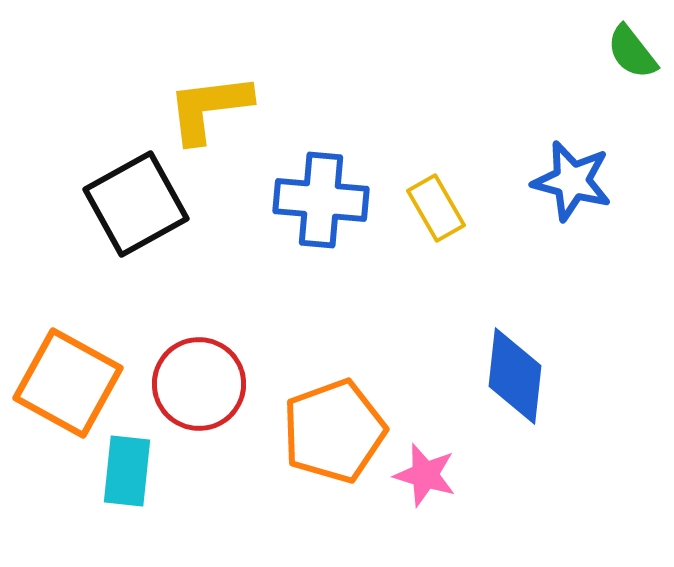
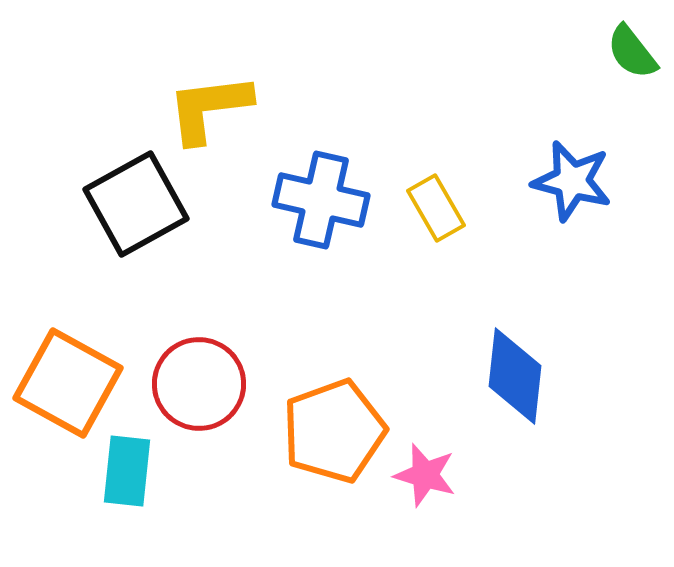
blue cross: rotated 8 degrees clockwise
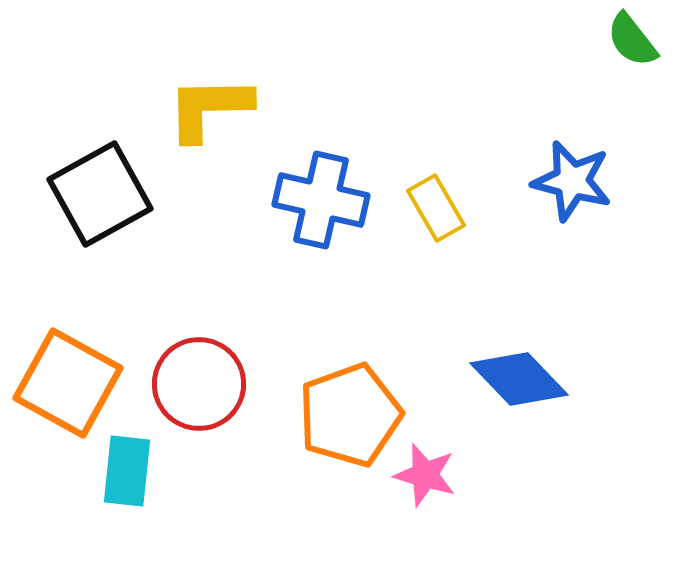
green semicircle: moved 12 px up
yellow L-shape: rotated 6 degrees clockwise
black square: moved 36 px left, 10 px up
blue diamond: moved 4 px right, 3 px down; rotated 50 degrees counterclockwise
orange pentagon: moved 16 px right, 16 px up
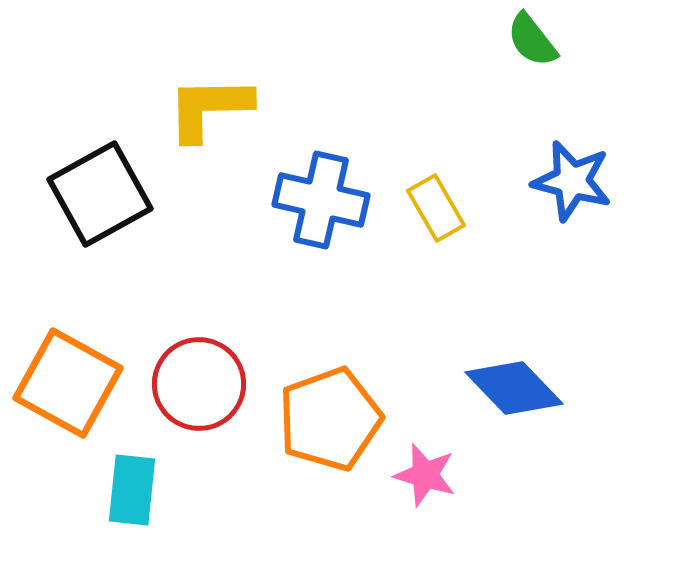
green semicircle: moved 100 px left
blue diamond: moved 5 px left, 9 px down
orange pentagon: moved 20 px left, 4 px down
cyan rectangle: moved 5 px right, 19 px down
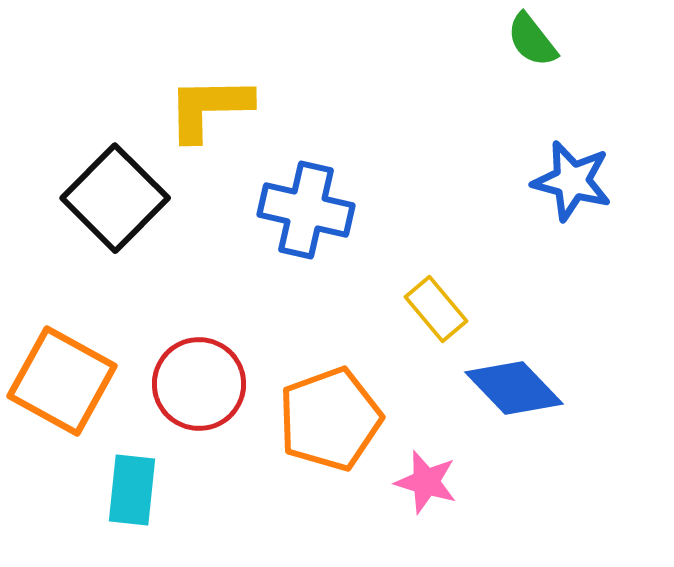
black square: moved 15 px right, 4 px down; rotated 16 degrees counterclockwise
blue cross: moved 15 px left, 10 px down
yellow rectangle: moved 101 px down; rotated 10 degrees counterclockwise
orange square: moved 6 px left, 2 px up
pink star: moved 1 px right, 7 px down
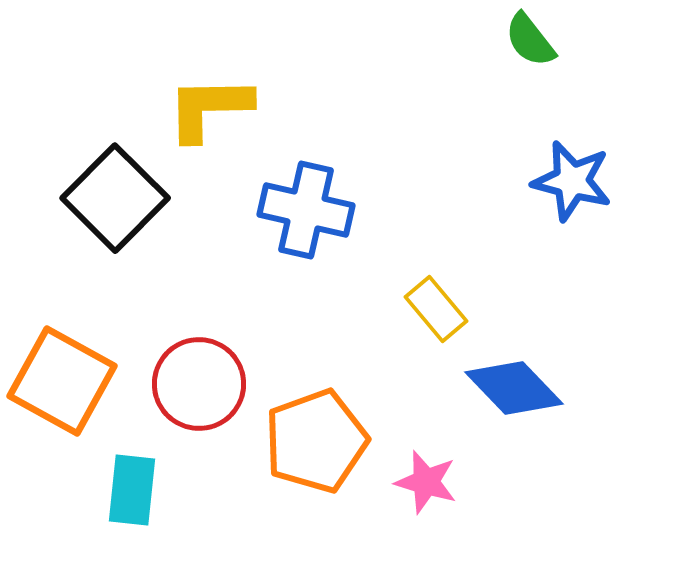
green semicircle: moved 2 px left
orange pentagon: moved 14 px left, 22 px down
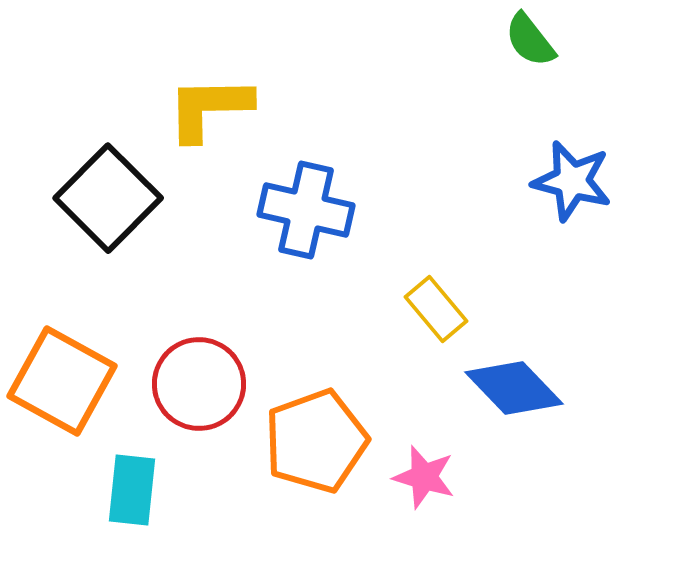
black square: moved 7 px left
pink star: moved 2 px left, 5 px up
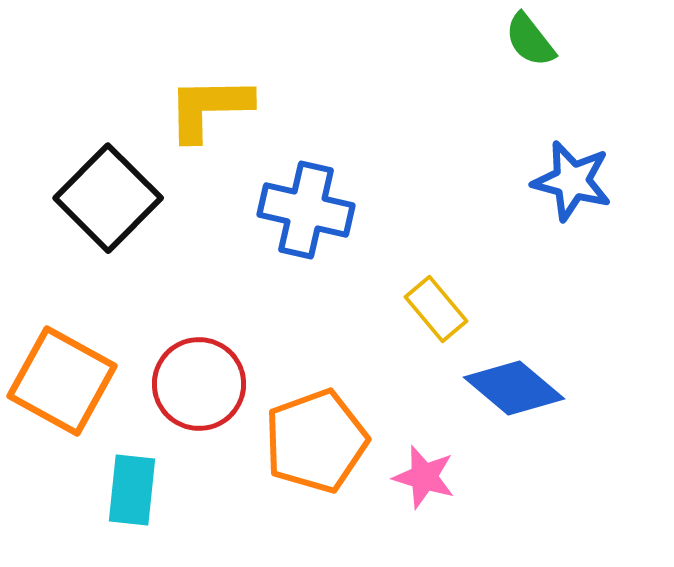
blue diamond: rotated 6 degrees counterclockwise
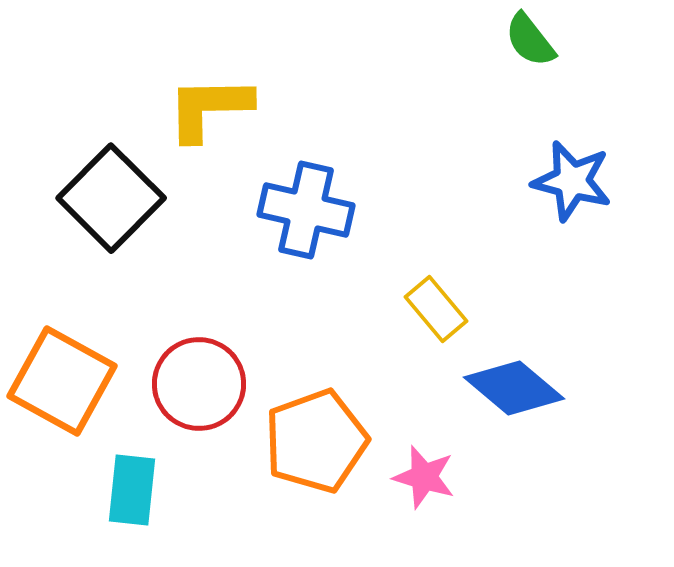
black square: moved 3 px right
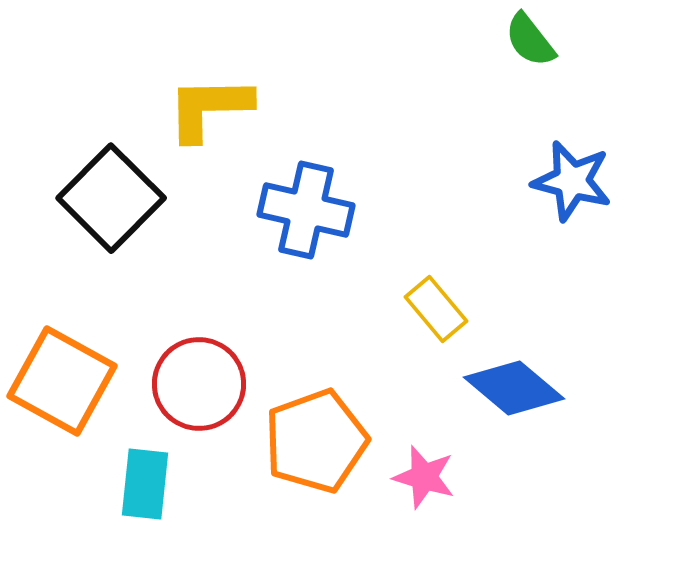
cyan rectangle: moved 13 px right, 6 px up
